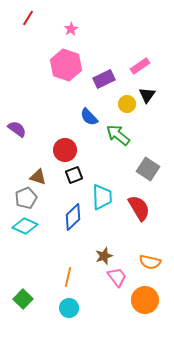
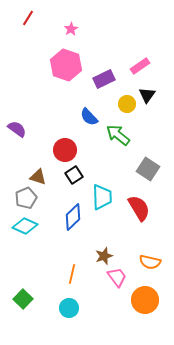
black square: rotated 12 degrees counterclockwise
orange line: moved 4 px right, 3 px up
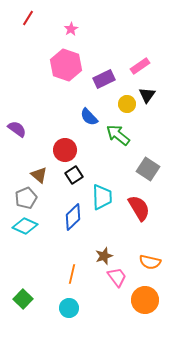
brown triangle: moved 1 px right, 2 px up; rotated 24 degrees clockwise
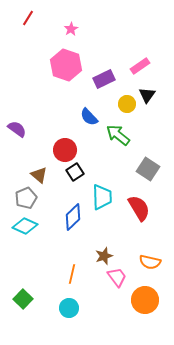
black square: moved 1 px right, 3 px up
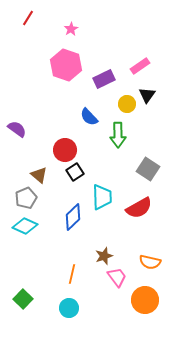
green arrow: rotated 130 degrees counterclockwise
red semicircle: rotated 92 degrees clockwise
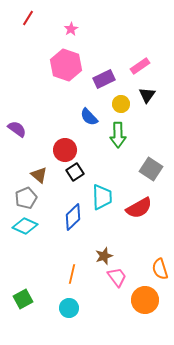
yellow circle: moved 6 px left
gray square: moved 3 px right
orange semicircle: moved 10 px right, 7 px down; rotated 60 degrees clockwise
green square: rotated 18 degrees clockwise
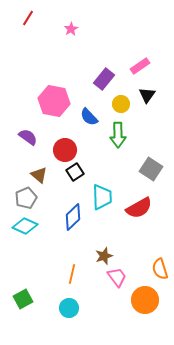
pink hexagon: moved 12 px left, 36 px down; rotated 8 degrees counterclockwise
purple rectangle: rotated 25 degrees counterclockwise
purple semicircle: moved 11 px right, 8 px down
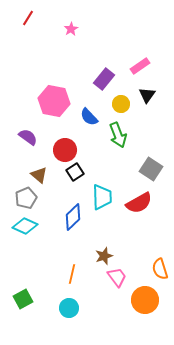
green arrow: rotated 20 degrees counterclockwise
red semicircle: moved 5 px up
